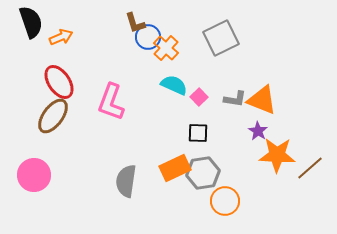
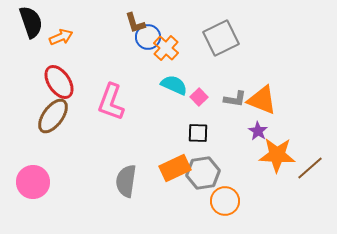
pink circle: moved 1 px left, 7 px down
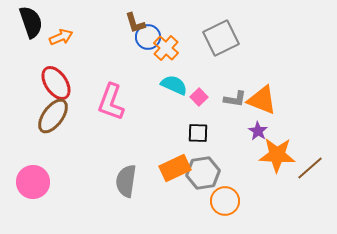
red ellipse: moved 3 px left, 1 px down
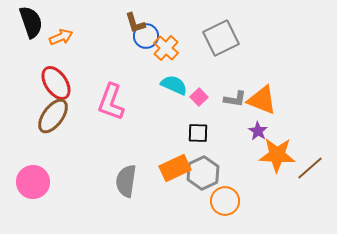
blue circle: moved 2 px left, 1 px up
gray hexagon: rotated 16 degrees counterclockwise
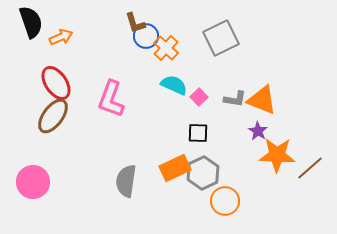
pink L-shape: moved 3 px up
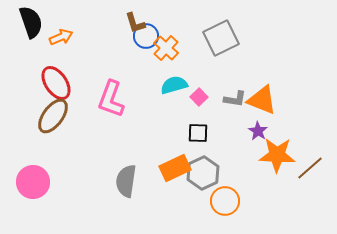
cyan semicircle: rotated 40 degrees counterclockwise
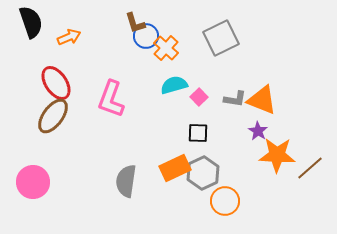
orange arrow: moved 8 px right
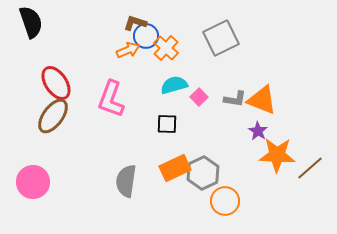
brown L-shape: rotated 125 degrees clockwise
orange arrow: moved 59 px right, 13 px down
black square: moved 31 px left, 9 px up
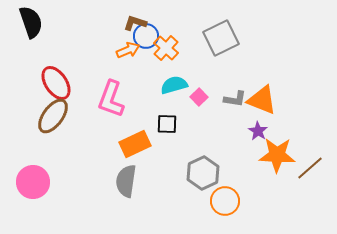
orange rectangle: moved 40 px left, 24 px up
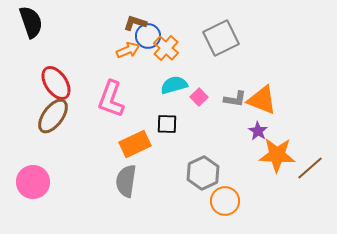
blue circle: moved 2 px right
